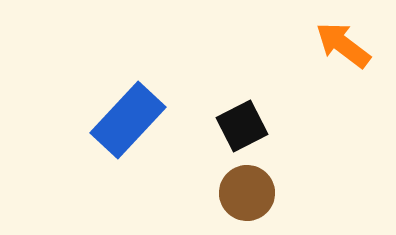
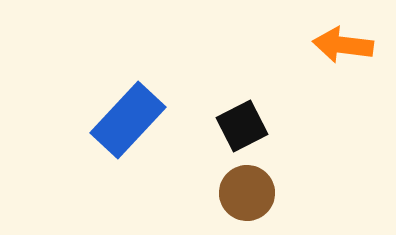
orange arrow: rotated 30 degrees counterclockwise
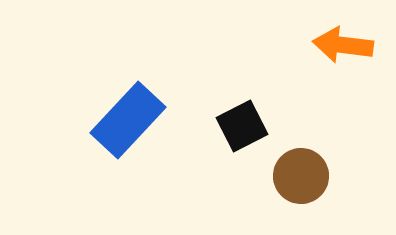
brown circle: moved 54 px right, 17 px up
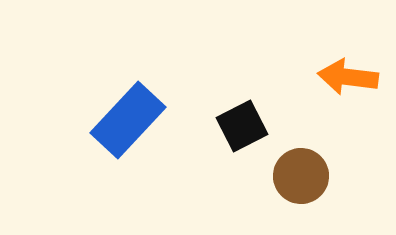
orange arrow: moved 5 px right, 32 px down
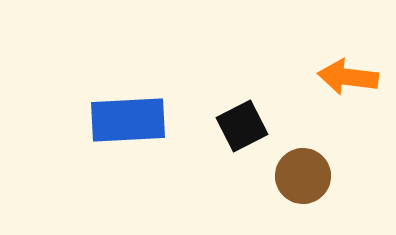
blue rectangle: rotated 44 degrees clockwise
brown circle: moved 2 px right
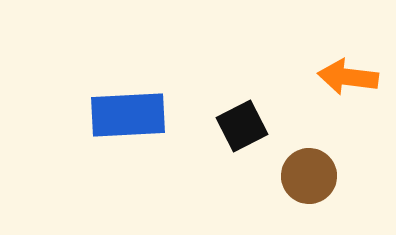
blue rectangle: moved 5 px up
brown circle: moved 6 px right
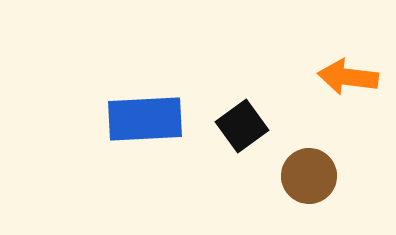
blue rectangle: moved 17 px right, 4 px down
black square: rotated 9 degrees counterclockwise
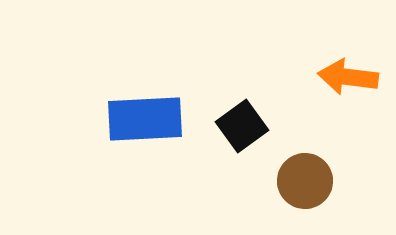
brown circle: moved 4 px left, 5 px down
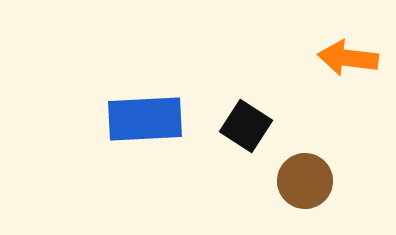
orange arrow: moved 19 px up
black square: moved 4 px right; rotated 21 degrees counterclockwise
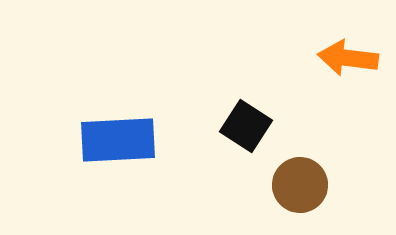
blue rectangle: moved 27 px left, 21 px down
brown circle: moved 5 px left, 4 px down
